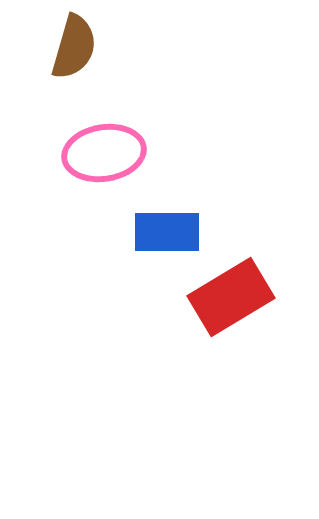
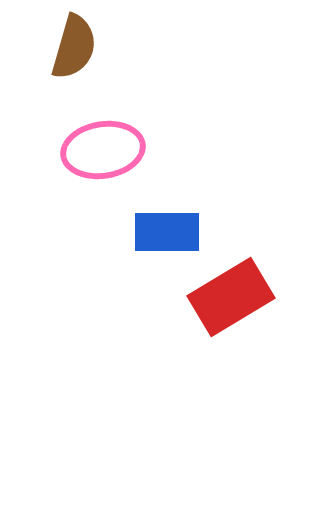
pink ellipse: moved 1 px left, 3 px up
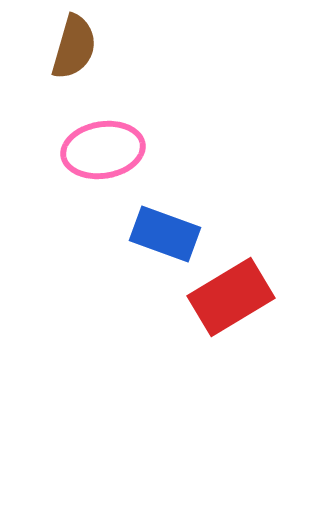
blue rectangle: moved 2 px left, 2 px down; rotated 20 degrees clockwise
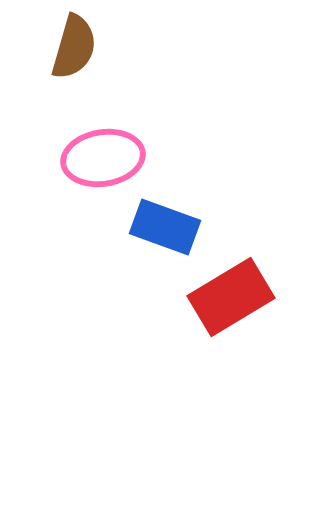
pink ellipse: moved 8 px down
blue rectangle: moved 7 px up
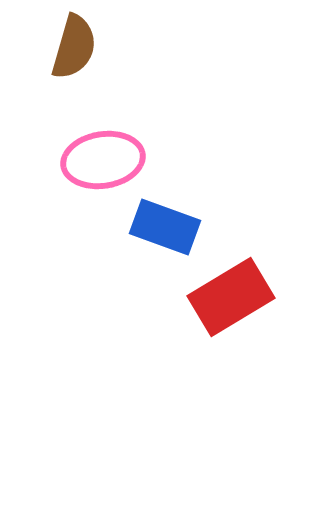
pink ellipse: moved 2 px down
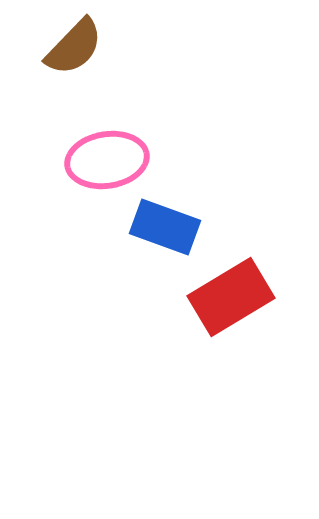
brown semicircle: rotated 28 degrees clockwise
pink ellipse: moved 4 px right
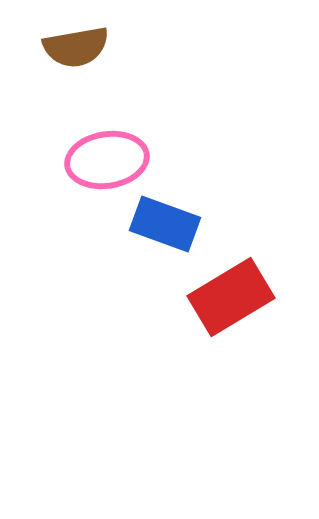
brown semicircle: moved 2 px right; rotated 36 degrees clockwise
blue rectangle: moved 3 px up
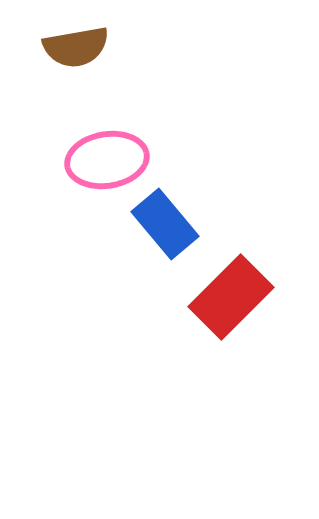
blue rectangle: rotated 30 degrees clockwise
red rectangle: rotated 14 degrees counterclockwise
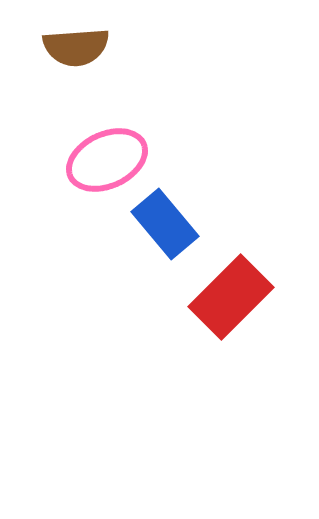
brown semicircle: rotated 6 degrees clockwise
pink ellipse: rotated 16 degrees counterclockwise
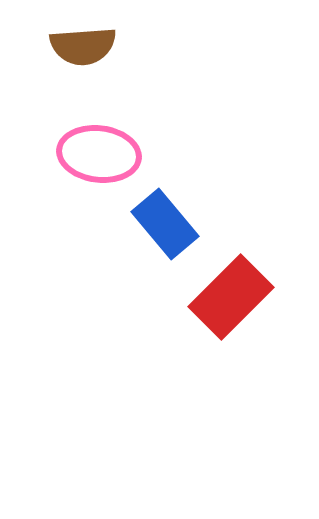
brown semicircle: moved 7 px right, 1 px up
pink ellipse: moved 8 px left, 6 px up; rotated 32 degrees clockwise
